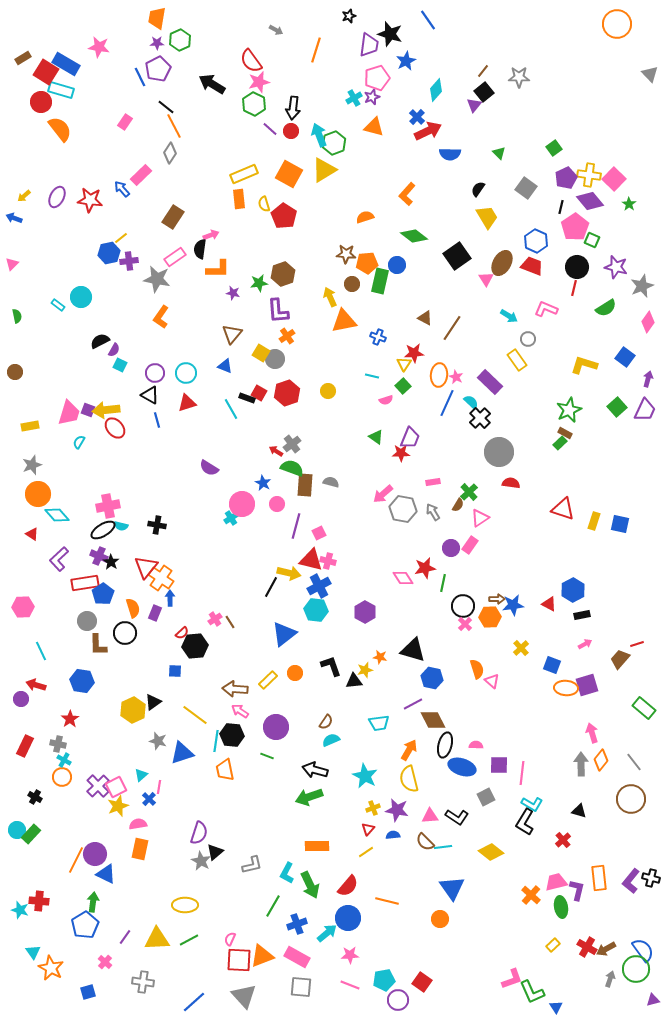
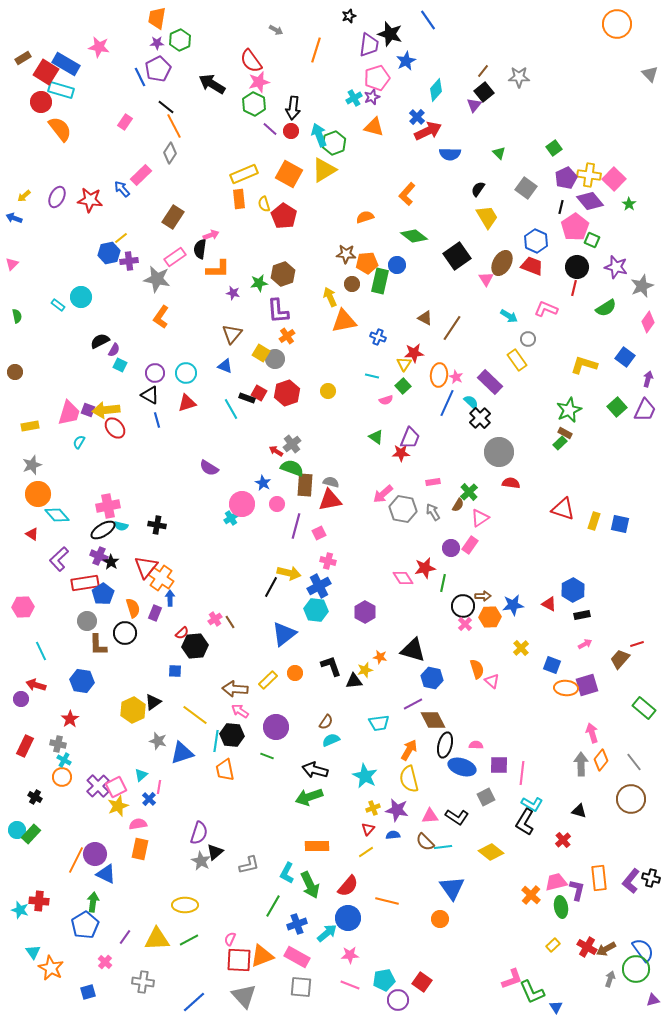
red triangle at (311, 560): moved 19 px right, 60 px up; rotated 25 degrees counterclockwise
brown arrow at (497, 599): moved 14 px left, 3 px up
gray L-shape at (252, 865): moved 3 px left
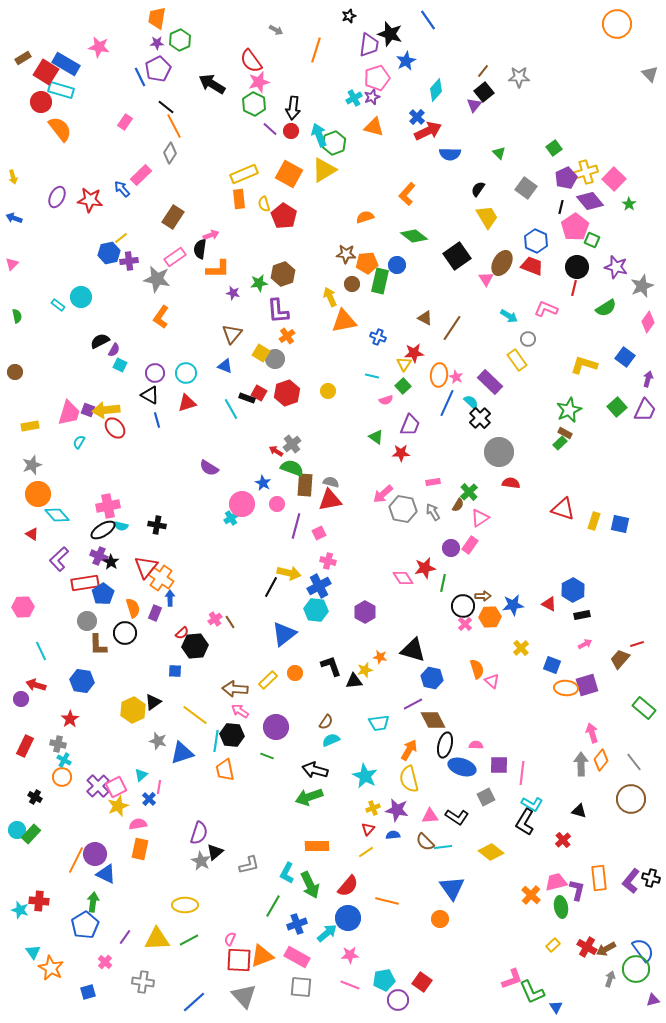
yellow cross at (589, 175): moved 3 px left, 3 px up; rotated 25 degrees counterclockwise
yellow arrow at (24, 196): moved 11 px left, 19 px up; rotated 64 degrees counterclockwise
purple trapezoid at (410, 438): moved 13 px up
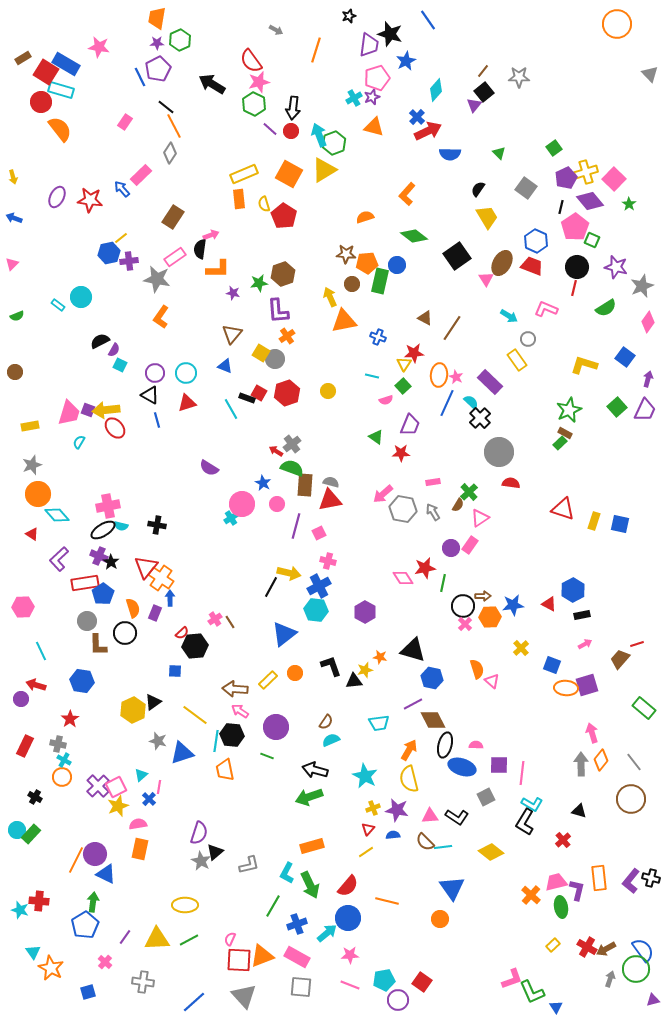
green semicircle at (17, 316): rotated 80 degrees clockwise
orange rectangle at (317, 846): moved 5 px left; rotated 15 degrees counterclockwise
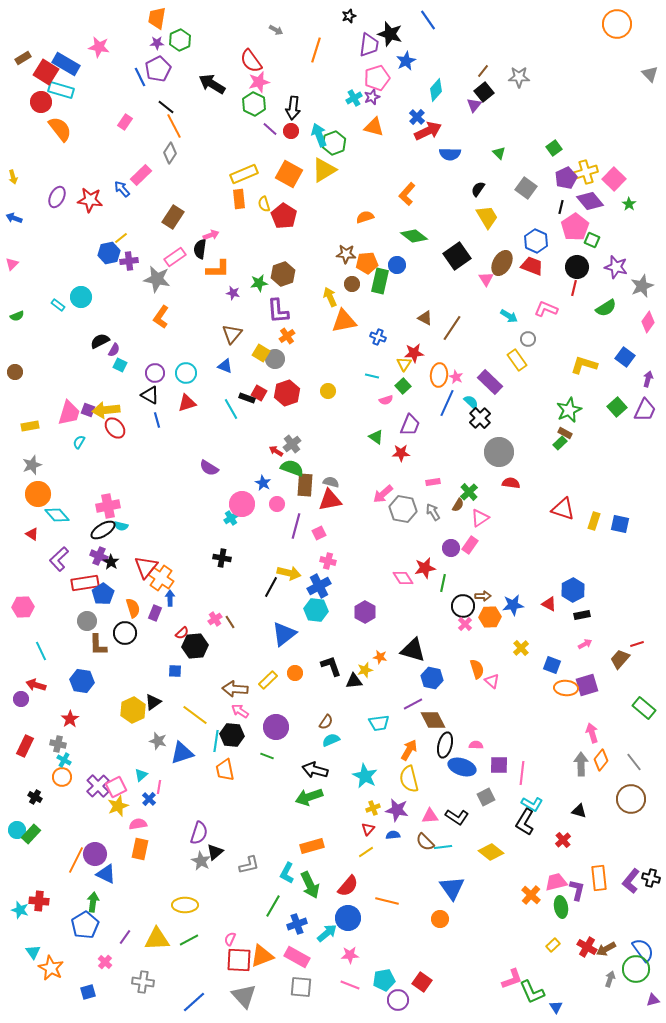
black cross at (157, 525): moved 65 px right, 33 px down
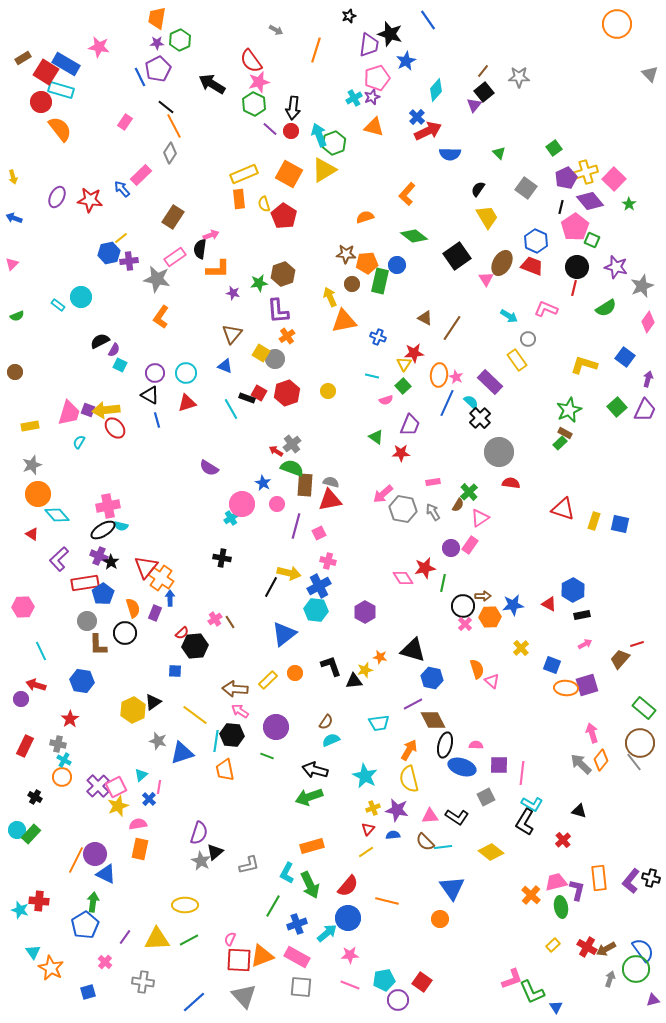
gray arrow at (581, 764): rotated 45 degrees counterclockwise
brown circle at (631, 799): moved 9 px right, 56 px up
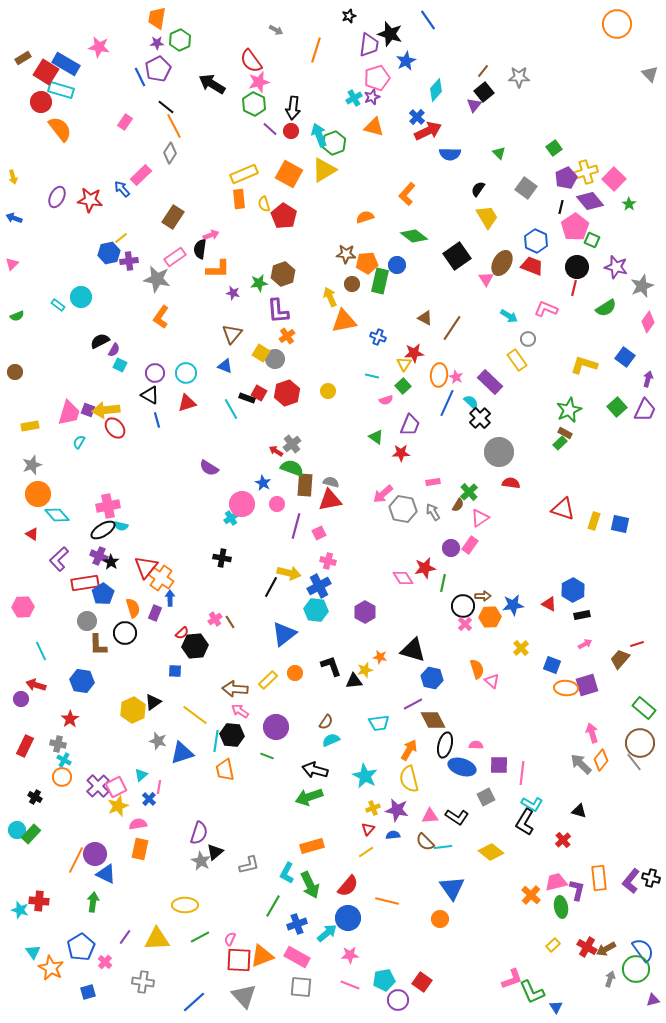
blue pentagon at (85, 925): moved 4 px left, 22 px down
green line at (189, 940): moved 11 px right, 3 px up
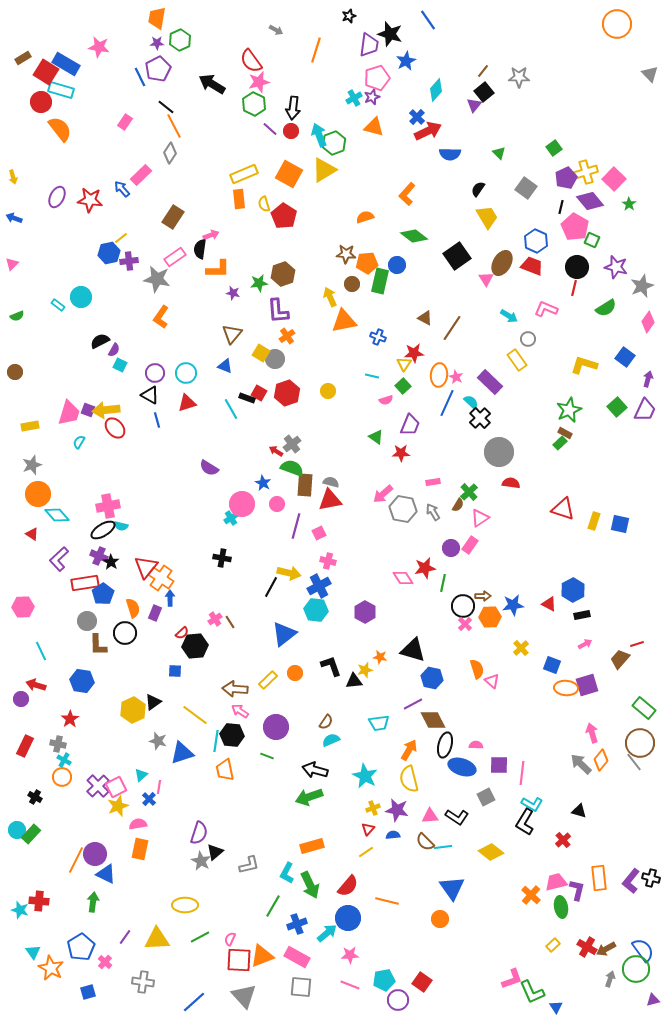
pink pentagon at (575, 227): rotated 8 degrees counterclockwise
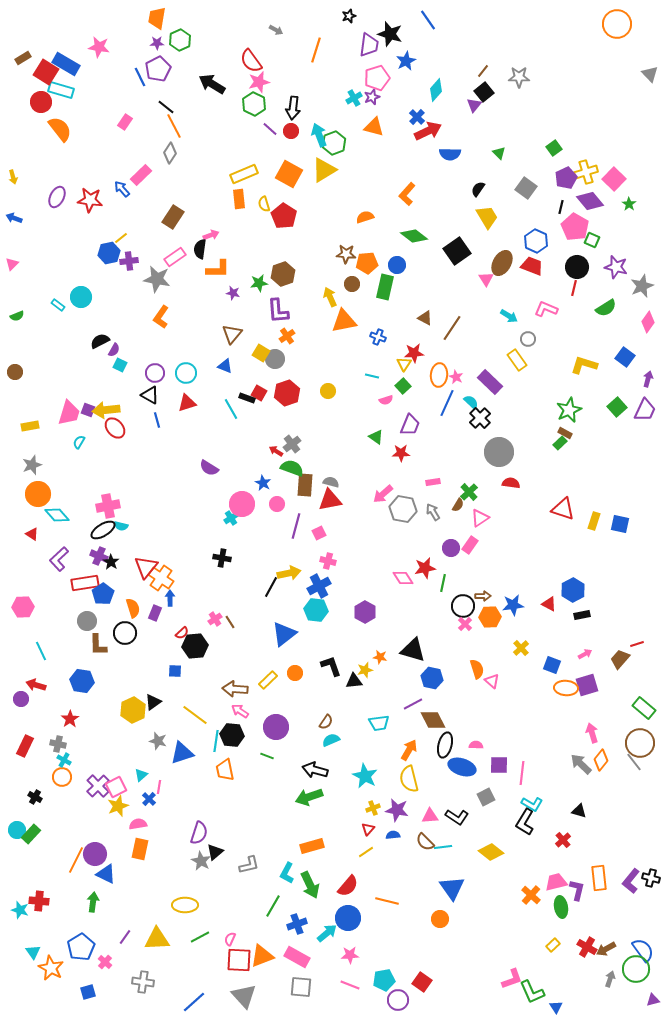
black square at (457, 256): moved 5 px up
green rectangle at (380, 281): moved 5 px right, 6 px down
yellow arrow at (289, 573): rotated 25 degrees counterclockwise
pink arrow at (585, 644): moved 10 px down
